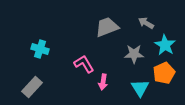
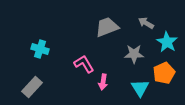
cyan star: moved 2 px right, 3 px up
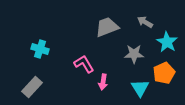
gray arrow: moved 1 px left, 1 px up
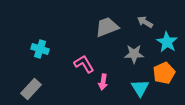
gray rectangle: moved 1 px left, 2 px down
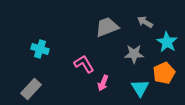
pink arrow: moved 1 px down; rotated 14 degrees clockwise
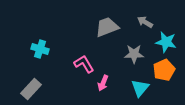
cyan star: moved 1 px left; rotated 20 degrees counterclockwise
orange pentagon: moved 3 px up
cyan triangle: rotated 12 degrees clockwise
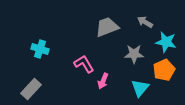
pink arrow: moved 2 px up
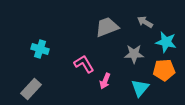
orange pentagon: rotated 20 degrees clockwise
pink arrow: moved 2 px right
